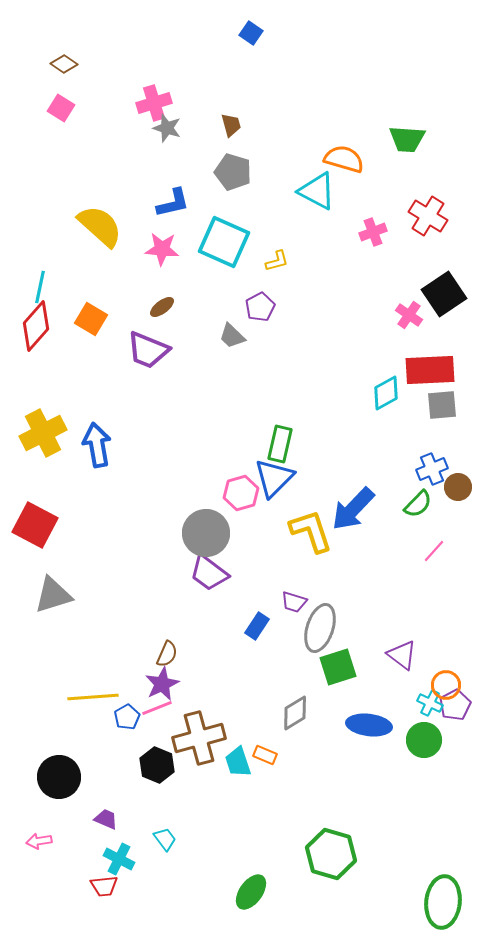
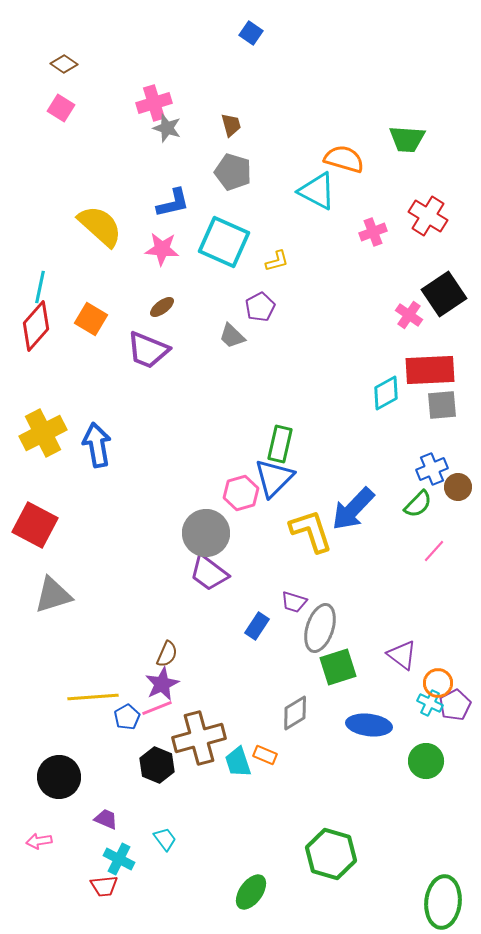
orange circle at (446, 685): moved 8 px left, 2 px up
green circle at (424, 740): moved 2 px right, 21 px down
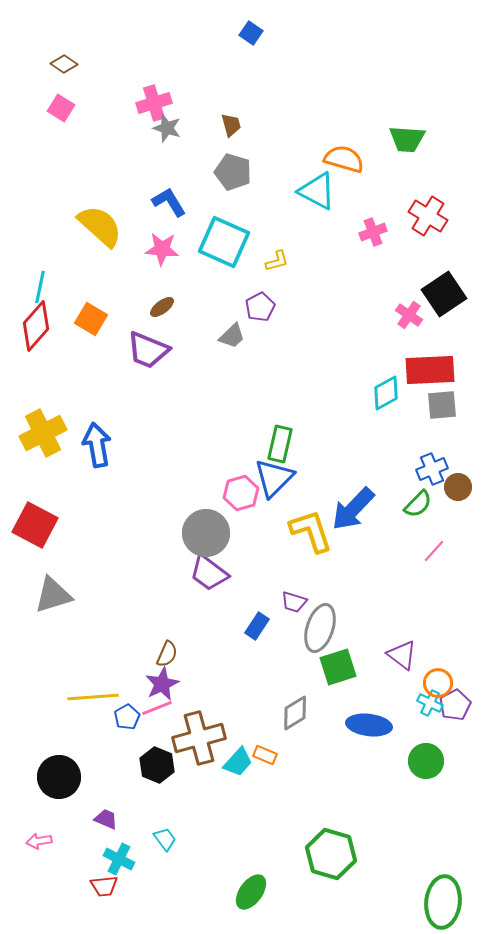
blue L-shape at (173, 203): moved 4 px left, 1 px up; rotated 108 degrees counterclockwise
gray trapezoid at (232, 336): rotated 88 degrees counterclockwise
cyan trapezoid at (238, 762): rotated 120 degrees counterclockwise
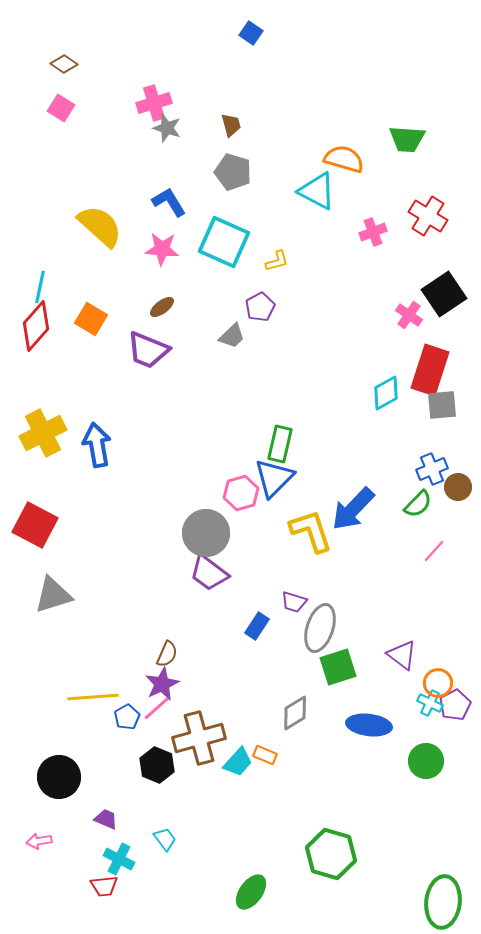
red rectangle at (430, 370): rotated 69 degrees counterclockwise
pink line at (157, 708): rotated 20 degrees counterclockwise
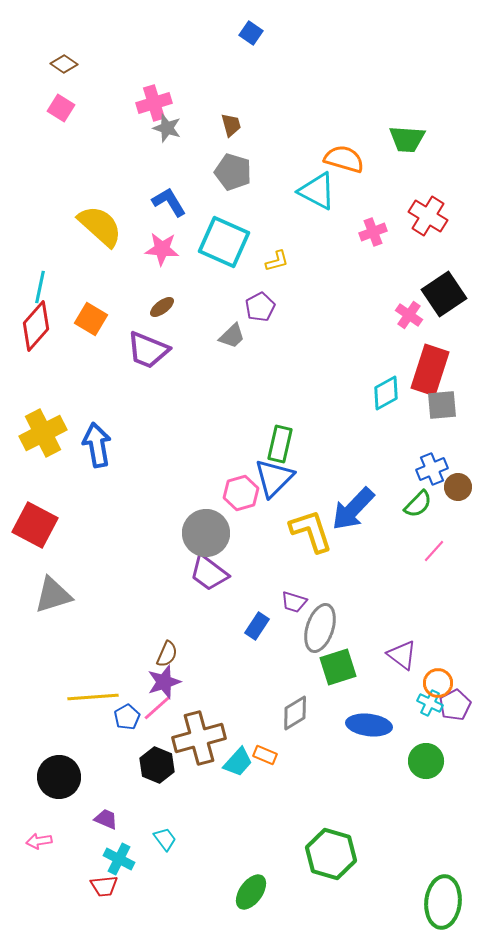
purple star at (162, 684): moved 2 px right, 2 px up; rotated 8 degrees clockwise
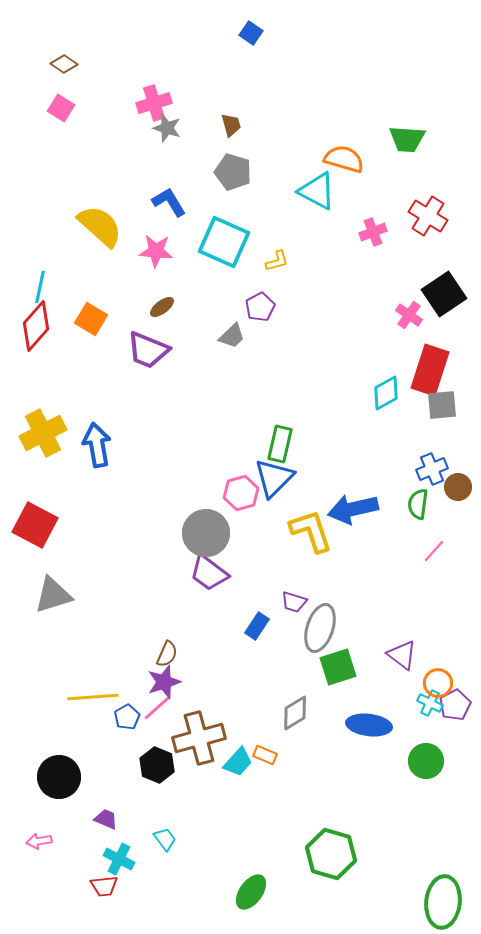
pink star at (162, 249): moved 6 px left, 2 px down
green semicircle at (418, 504): rotated 144 degrees clockwise
blue arrow at (353, 509): rotated 33 degrees clockwise
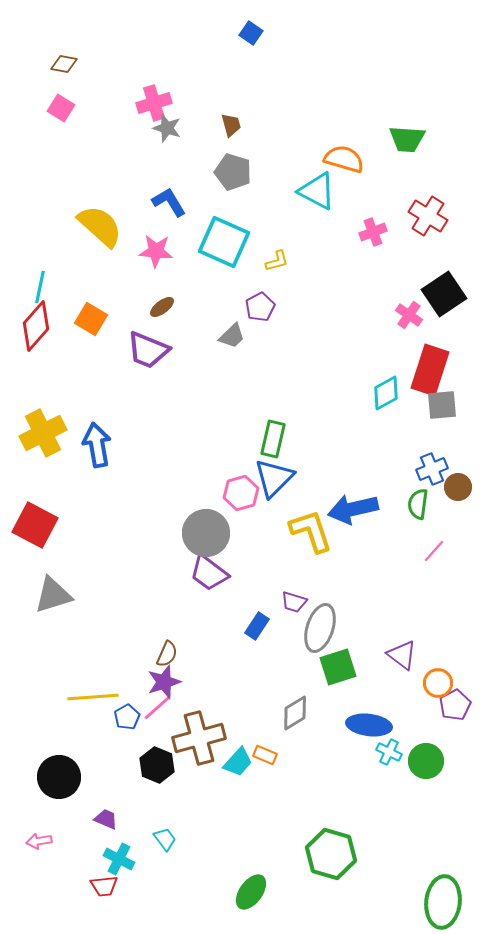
brown diamond at (64, 64): rotated 24 degrees counterclockwise
green rectangle at (280, 444): moved 7 px left, 5 px up
cyan cross at (430, 703): moved 41 px left, 49 px down
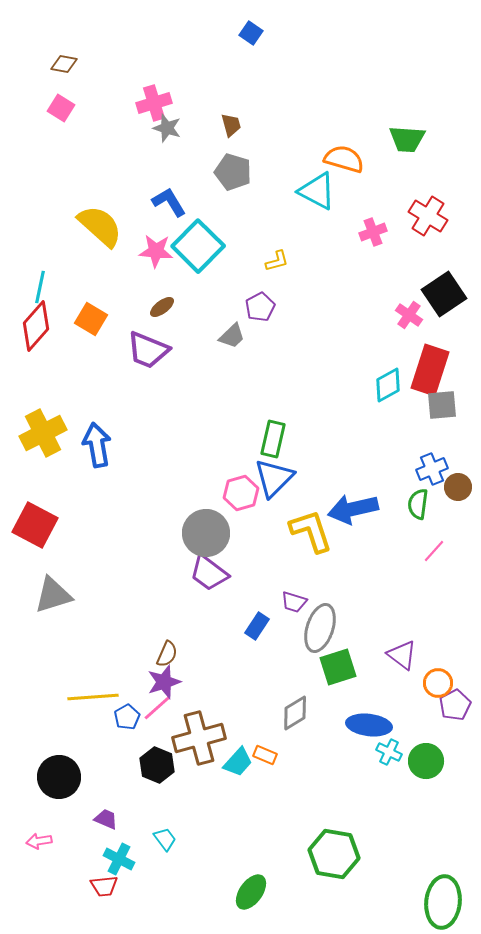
cyan square at (224, 242): moved 26 px left, 4 px down; rotated 21 degrees clockwise
cyan diamond at (386, 393): moved 2 px right, 8 px up
green hexagon at (331, 854): moved 3 px right; rotated 6 degrees counterclockwise
